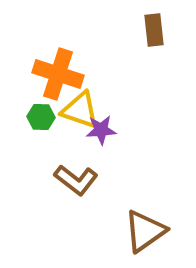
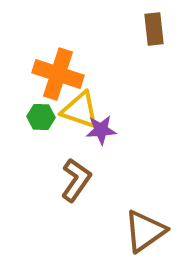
brown rectangle: moved 1 px up
brown L-shape: rotated 93 degrees counterclockwise
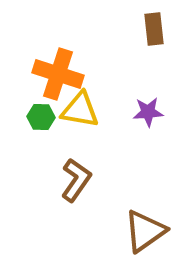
yellow triangle: rotated 9 degrees counterclockwise
purple star: moved 47 px right, 18 px up
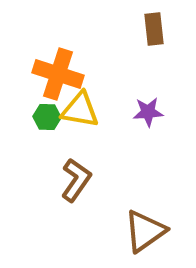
green hexagon: moved 6 px right
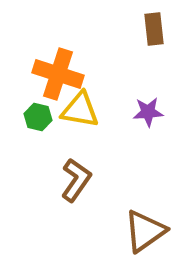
green hexagon: moved 9 px left; rotated 12 degrees clockwise
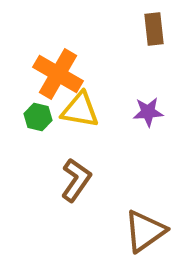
orange cross: rotated 12 degrees clockwise
